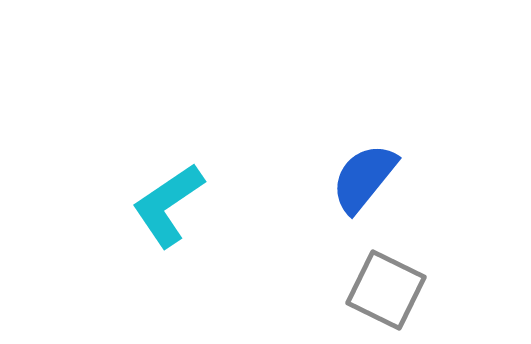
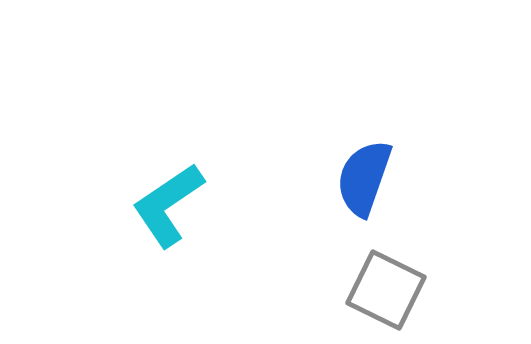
blue semicircle: rotated 20 degrees counterclockwise
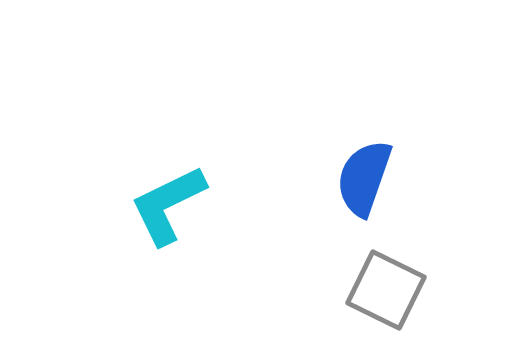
cyan L-shape: rotated 8 degrees clockwise
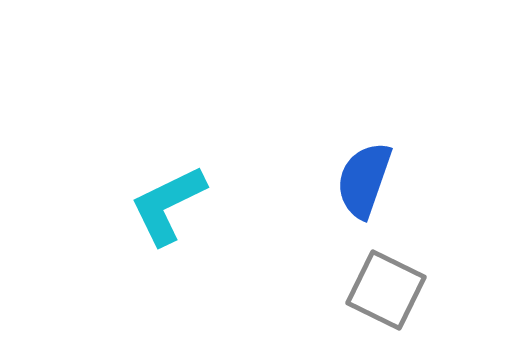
blue semicircle: moved 2 px down
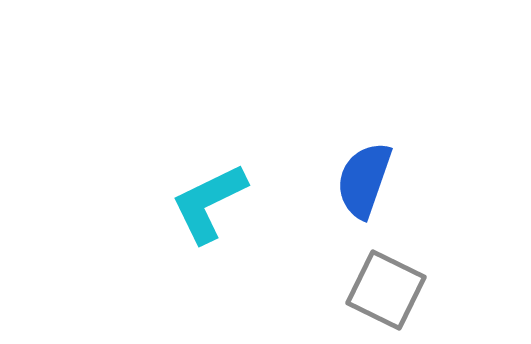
cyan L-shape: moved 41 px right, 2 px up
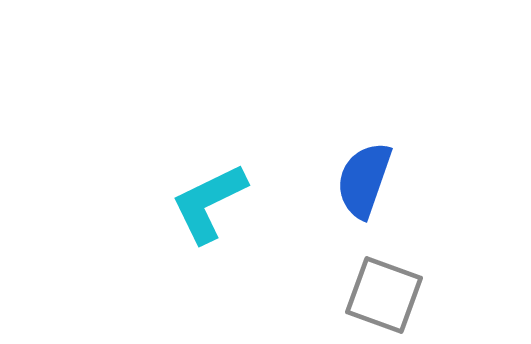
gray square: moved 2 px left, 5 px down; rotated 6 degrees counterclockwise
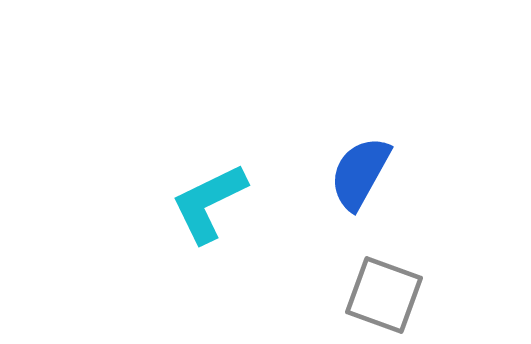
blue semicircle: moved 4 px left, 7 px up; rotated 10 degrees clockwise
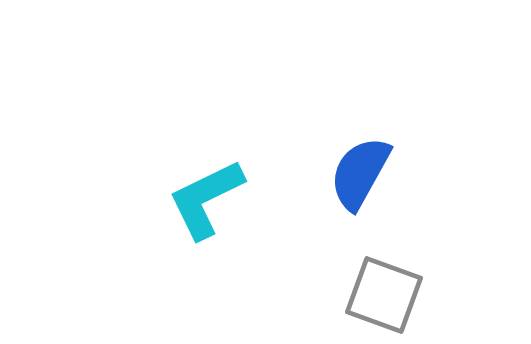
cyan L-shape: moved 3 px left, 4 px up
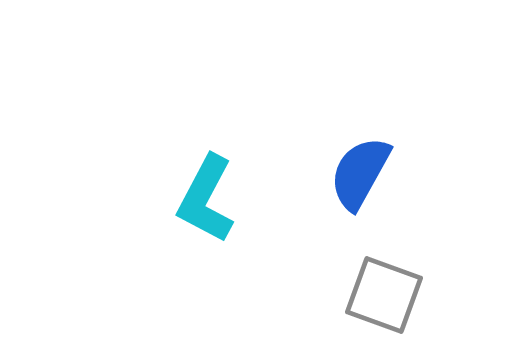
cyan L-shape: rotated 36 degrees counterclockwise
